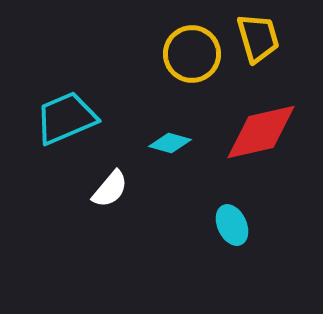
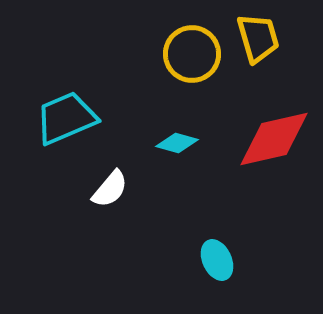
red diamond: moved 13 px right, 7 px down
cyan diamond: moved 7 px right
cyan ellipse: moved 15 px left, 35 px down
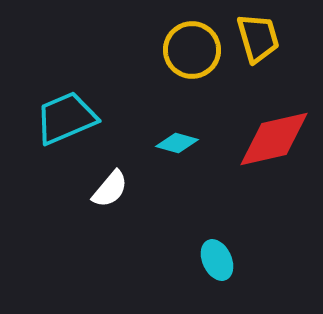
yellow circle: moved 4 px up
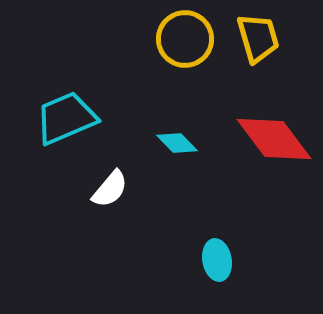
yellow circle: moved 7 px left, 11 px up
red diamond: rotated 66 degrees clockwise
cyan diamond: rotated 30 degrees clockwise
cyan ellipse: rotated 15 degrees clockwise
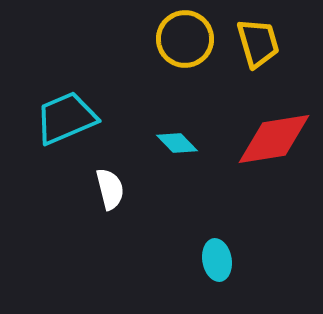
yellow trapezoid: moved 5 px down
red diamond: rotated 62 degrees counterclockwise
white semicircle: rotated 54 degrees counterclockwise
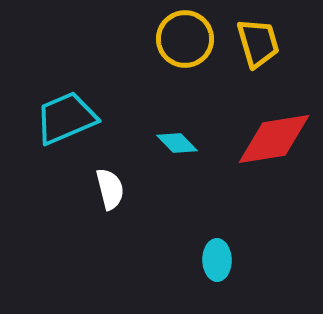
cyan ellipse: rotated 9 degrees clockwise
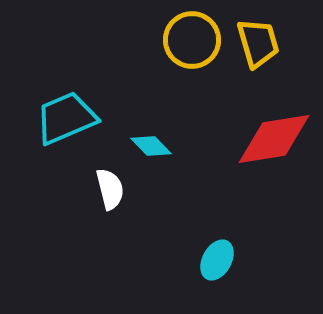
yellow circle: moved 7 px right, 1 px down
cyan diamond: moved 26 px left, 3 px down
cyan ellipse: rotated 30 degrees clockwise
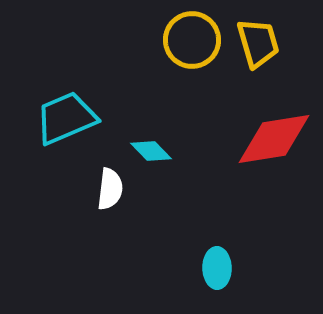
cyan diamond: moved 5 px down
white semicircle: rotated 21 degrees clockwise
cyan ellipse: moved 8 px down; rotated 30 degrees counterclockwise
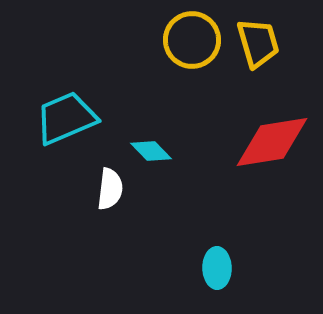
red diamond: moved 2 px left, 3 px down
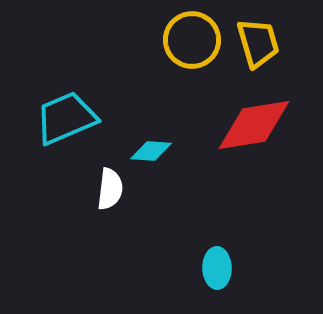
red diamond: moved 18 px left, 17 px up
cyan diamond: rotated 42 degrees counterclockwise
